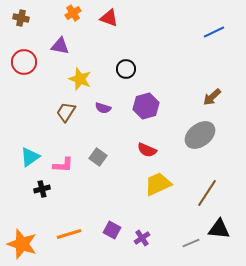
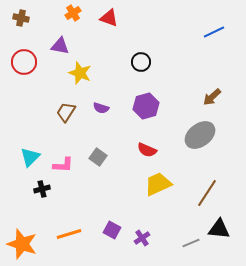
black circle: moved 15 px right, 7 px up
yellow star: moved 6 px up
purple semicircle: moved 2 px left
cyan triangle: rotated 10 degrees counterclockwise
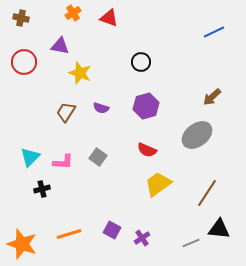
gray ellipse: moved 3 px left
pink L-shape: moved 3 px up
yellow trapezoid: rotated 12 degrees counterclockwise
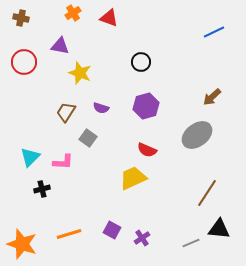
gray square: moved 10 px left, 19 px up
yellow trapezoid: moved 25 px left, 6 px up; rotated 12 degrees clockwise
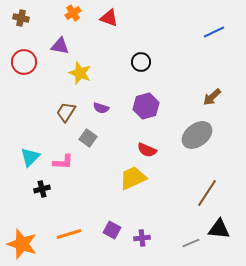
purple cross: rotated 28 degrees clockwise
